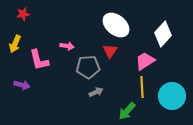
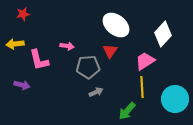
yellow arrow: rotated 60 degrees clockwise
cyan circle: moved 3 px right, 3 px down
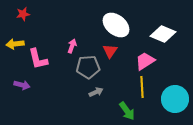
white diamond: rotated 70 degrees clockwise
pink arrow: moved 5 px right; rotated 80 degrees counterclockwise
pink L-shape: moved 1 px left, 1 px up
green arrow: rotated 78 degrees counterclockwise
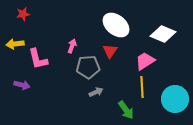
green arrow: moved 1 px left, 1 px up
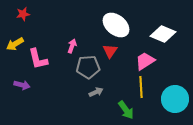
yellow arrow: rotated 24 degrees counterclockwise
yellow line: moved 1 px left
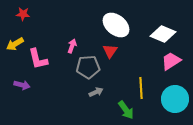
red star: rotated 16 degrees clockwise
pink trapezoid: moved 26 px right
yellow line: moved 1 px down
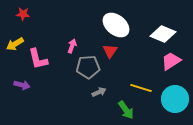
yellow line: rotated 70 degrees counterclockwise
gray arrow: moved 3 px right
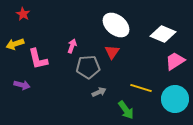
red star: rotated 24 degrees clockwise
yellow arrow: rotated 12 degrees clockwise
red triangle: moved 2 px right, 1 px down
pink trapezoid: moved 4 px right
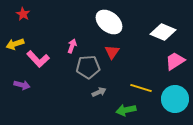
white ellipse: moved 7 px left, 3 px up
white diamond: moved 2 px up
pink L-shape: rotated 30 degrees counterclockwise
green arrow: rotated 114 degrees clockwise
